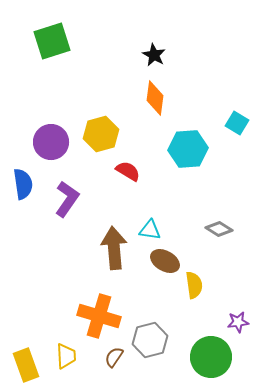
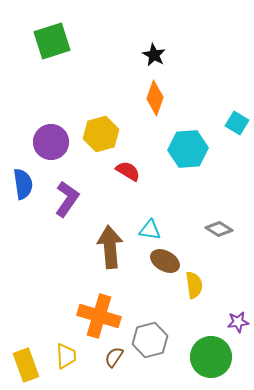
orange diamond: rotated 12 degrees clockwise
brown arrow: moved 4 px left, 1 px up
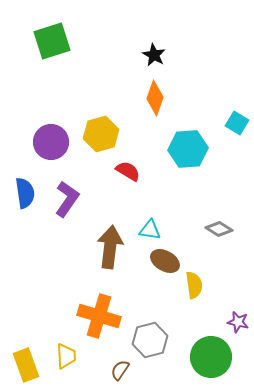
blue semicircle: moved 2 px right, 9 px down
brown arrow: rotated 12 degrees clockwise
purple star: rotated 20 degrees clockwise
brown semicircle: moved 6 px right, 13 px down
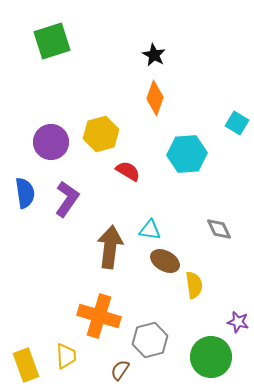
cyan hexagon: moved 1 px left, 5 px down
gray diamond: rotated 32 degrees clockwise
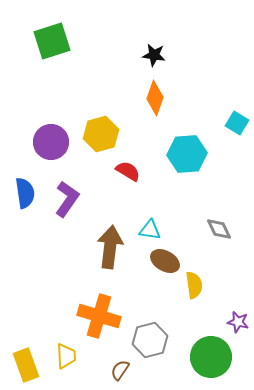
black star: rotated 20 degrees counterclockwise
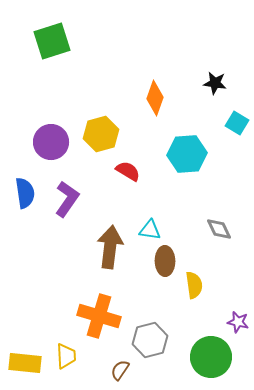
black star: moved 61 px right, 28 px down
brown ellipse: rotated 60 degrees clockwise
yellow rectangle: moved 1 px left, 2 px up; rotated 64 degrees counterclockwise
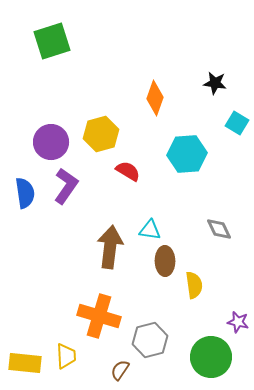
purple L-shape: moved 1 px left, 13 px up
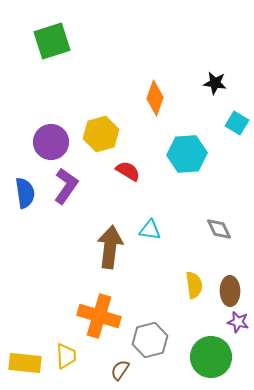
brown ellipse: moved 65 px right, 30 px down
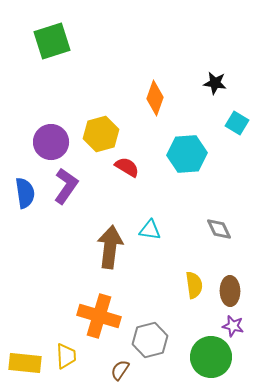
red semicircle: moved 1 px left, 4 px up
purple star: moved 5 px left, 4 px down
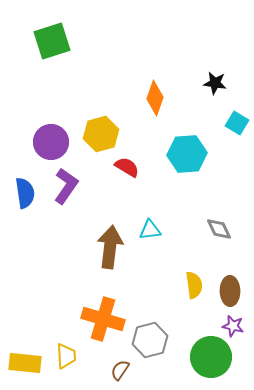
cyan triangle: rotated 15 degrees counterclockwise
orange cross: moved 4 px right, 3 px down
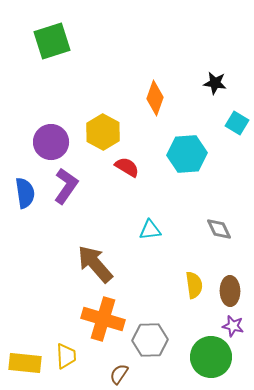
yellow hexagon: moved 2 px right, 2 px up; rotated 16 degrees counterclockwise
brown arrow: moved 15 px left, 17 px down; rotated 48 degrees counterclockwise
gray hexagon: rotated 12 degrees clockwise
brown semicircle: moved 1 px left, 4 px down
